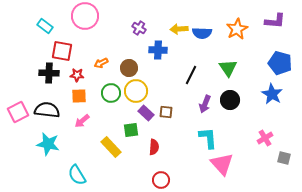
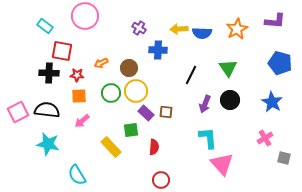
blue star: moved 8 px down
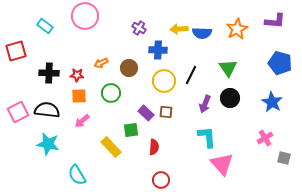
red square: moved 46 px left; rotated 25 degrees counterclockwise
yellow circle: moved 28 px right, 10 px up
black circle: moved 2 px up
cyan L-shape: moved 1 px left, 1 px up
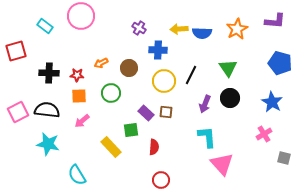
pink circle: moved 4 px left
pink cross: moved 1 px left, 4 px up
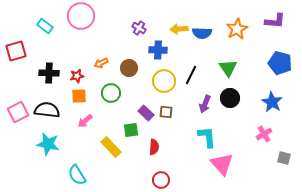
red star: moved 1 px down; rotated 16 degrees counterclockwise
pink arrow: moved 3 px right
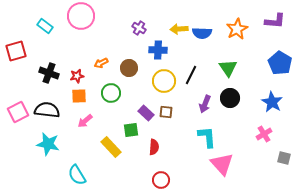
blue pentagon: rotated 15 degrees clockwise
black cross: rotated 18 degrees clockwise
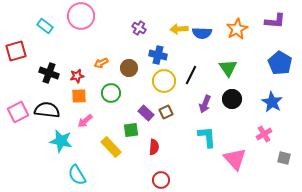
blue cross: moved 5 px down; rotated 12 degrees clockwise
black circle: moved 2 px right, 1 px down
brown square: rotated 32 degrees counterclockwise
cyan star: moved 13 px right, 3 px up
pink triangle: moved 13 px right, 5 px up
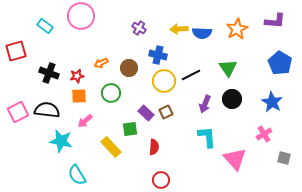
black line: rotated 36 degrees clockwise
green square: moved 1 px left, 1 px up
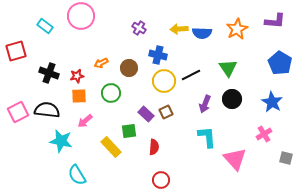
purple rectangle: moved 1 px down
green square: moved 1 px left, 2 px down
gray square: moved 2 px right
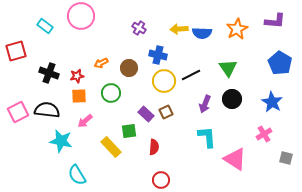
pink triangle: rotated 15 degrees counterclockwise
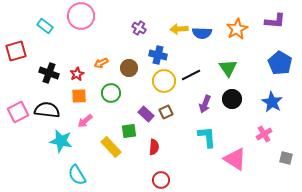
red star: moved 2 px up; rotated 16 degrees counterclockwise
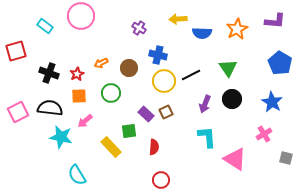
yellow arrow: moved 1 px left, 10 px up
black semicircle: moved 3 px right, 2 px up
cyan star: moved 4 px up
